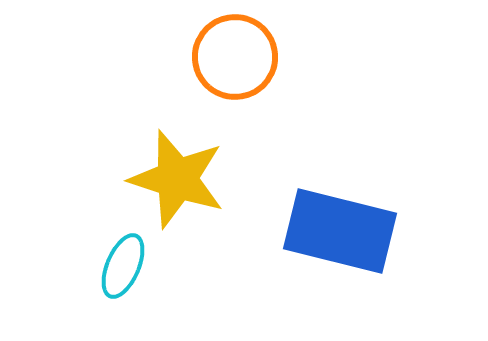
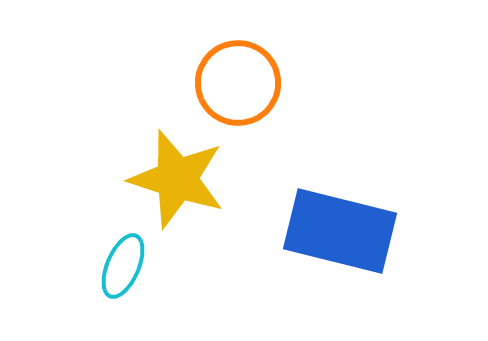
orange circle: moved 3 px right, 26 px down
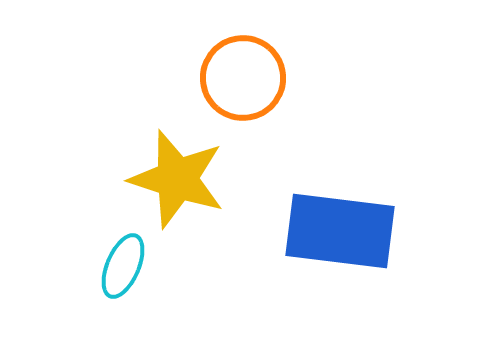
orange circle: moved 5 px right, 5 px up
blue rectangle: rotated 7 degrees counterclockwise
